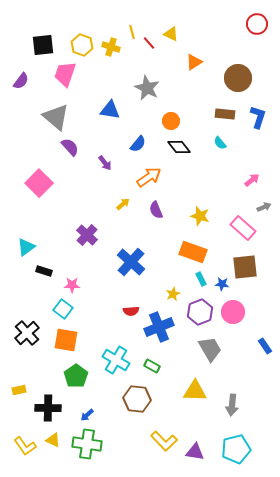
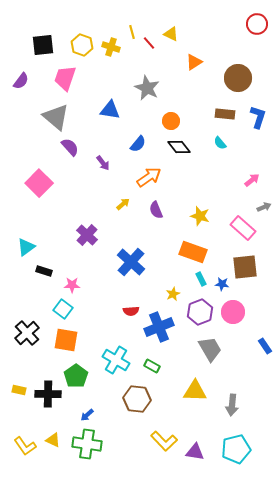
pink trapezoid at (65, 74): moved 4 px down
purple arrow at (105, 163): moved 2 px left
yellow rectangle at (19, 390): rotated 24 degrees clockwise
black cross at (48, 408): moved 14 px up
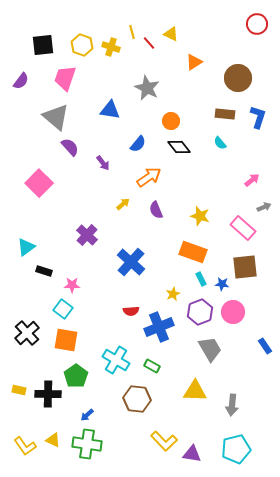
purple triangle at (195, 452): moved 3 px left, 2 px down
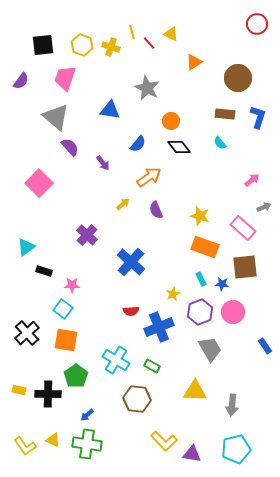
orange rectangle at (193, 252): moved 12 px right, 5 px up
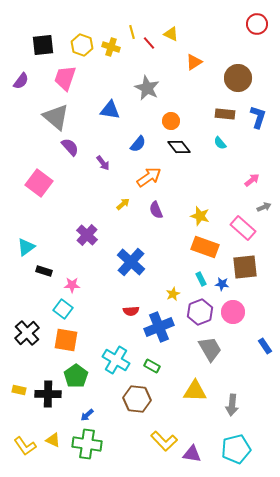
pink square at (39, 183): rotated 8 degrees counterclockwise
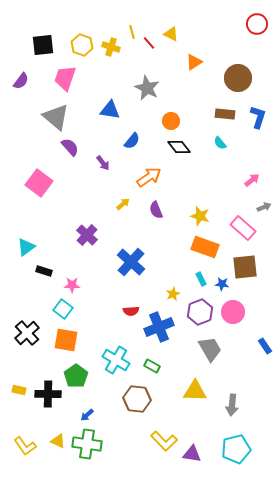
blue semicircle at (138, 144): moved 6 px left, 3 px up
yellow triangle at (53, 440): moved 5 px right, 1 px down
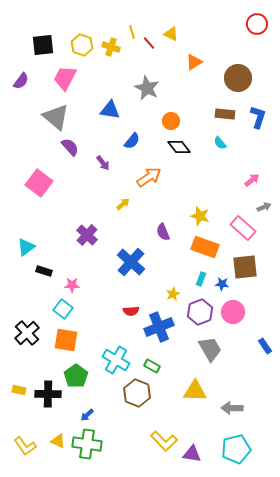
pink trapezoid at (65, 78): rotated 8 degrees clockwise
purple semicircle at (156, 210): moved 7 px right, 22 px down
cyan rectangle at (201, 279): rotated 48 degrees clockwise
brown hexagon at (137, 399): moved 6 px up; rotated 16 degrees clockwise
gray arrow at (232, 405): moved 3 px down; rotated 85 degrees clockwise
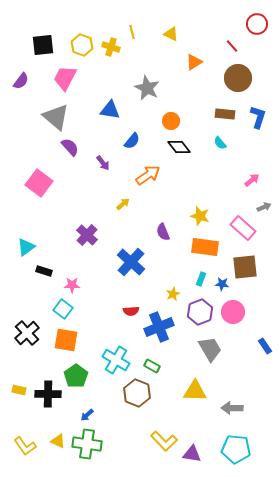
red line at (149, 43): moved 83 px right, 3 px down
orange arrow at (149, 177): moved 1 px left, 2 px up
orange rectangle at (205, 247): rotated 12 degrees counterclockwise
cyan pentagon at (236, 449): rotated 20 degrees clockwise
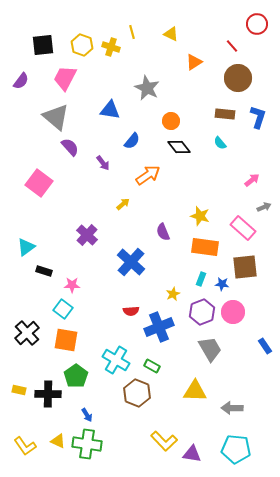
purple hexagon at (200, 312): moved 2 px right
blue arrow at (87, 415): rotated 80 degrees counterclockwise
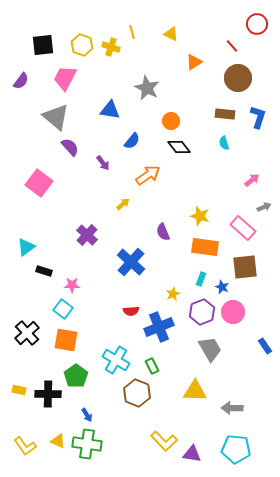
cyan semicircle at (220, 143): moved 4 px right; rotated 24 degrees clockwise
blue star at (222, 284): moved 3 px down; rotated 16 degrees clockwise
green rectangle at (152, 366): rotated 35 degrees clockwise
